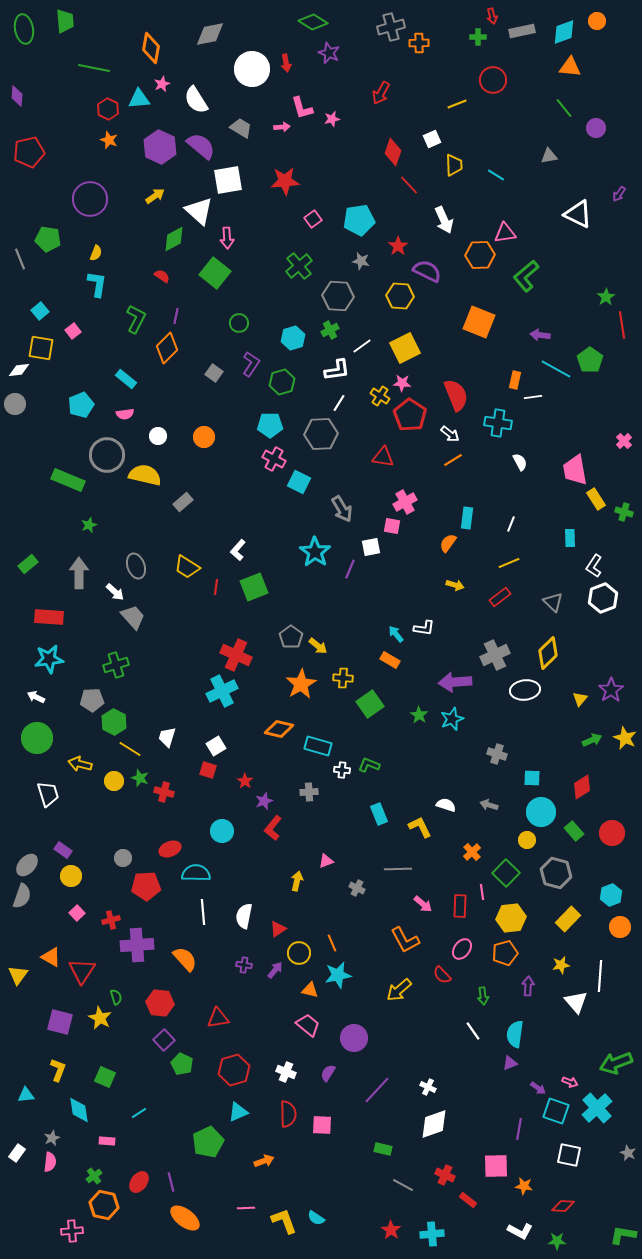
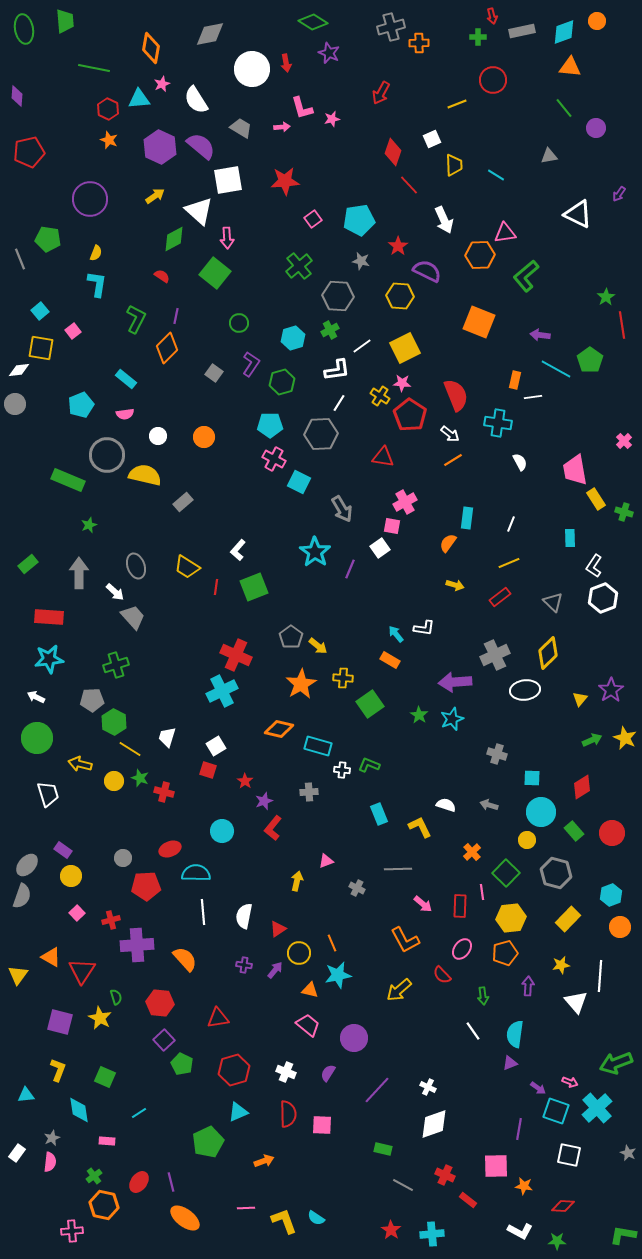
white square at (371, 547): moved 9 px right, 1 px down; rotated 24 degrees counterclockwise
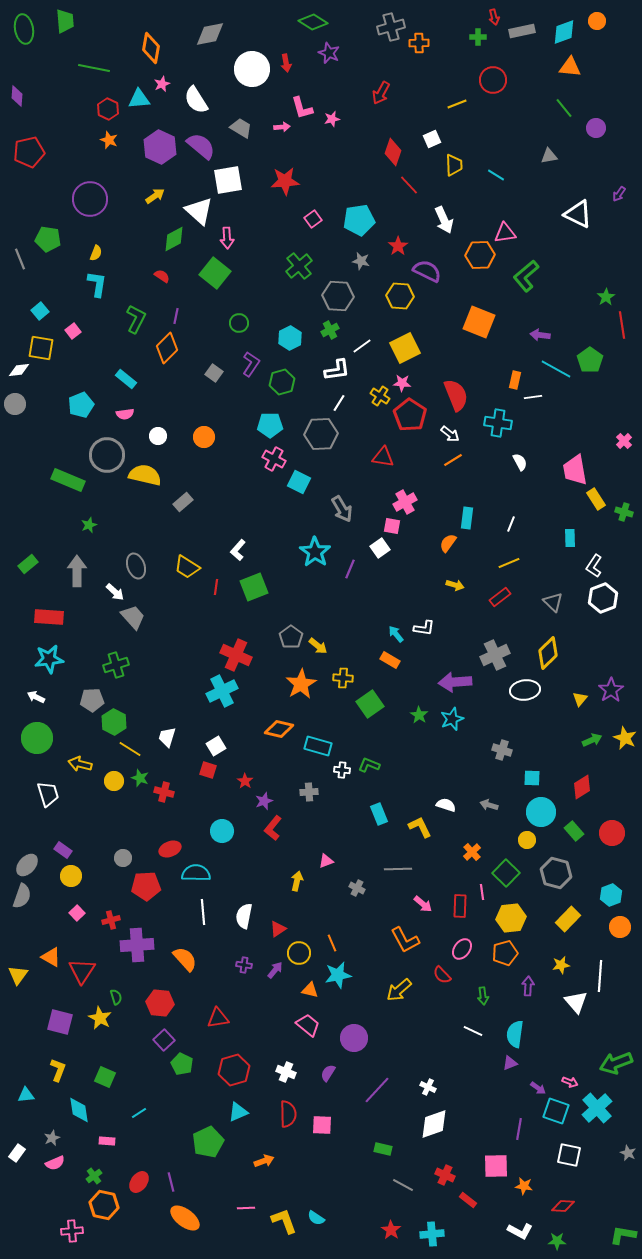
red arrow at (492, 16): moved 2 px right, 1 px down
cyan hexagon at (293, 338): moved 3 px left; rotated 10 degrees counterclockwise
gray arrow at (79, 573): moved 2 px left, 2 px up
gray cross at (497, 754): moved 5 px right, 4 px up
white line at (473, 1031): rotated 30 degrees counterclockwise
pink semicircle at (50, 1162): moved 5 px right, 1 px down; rotated 60 degrees clockwise
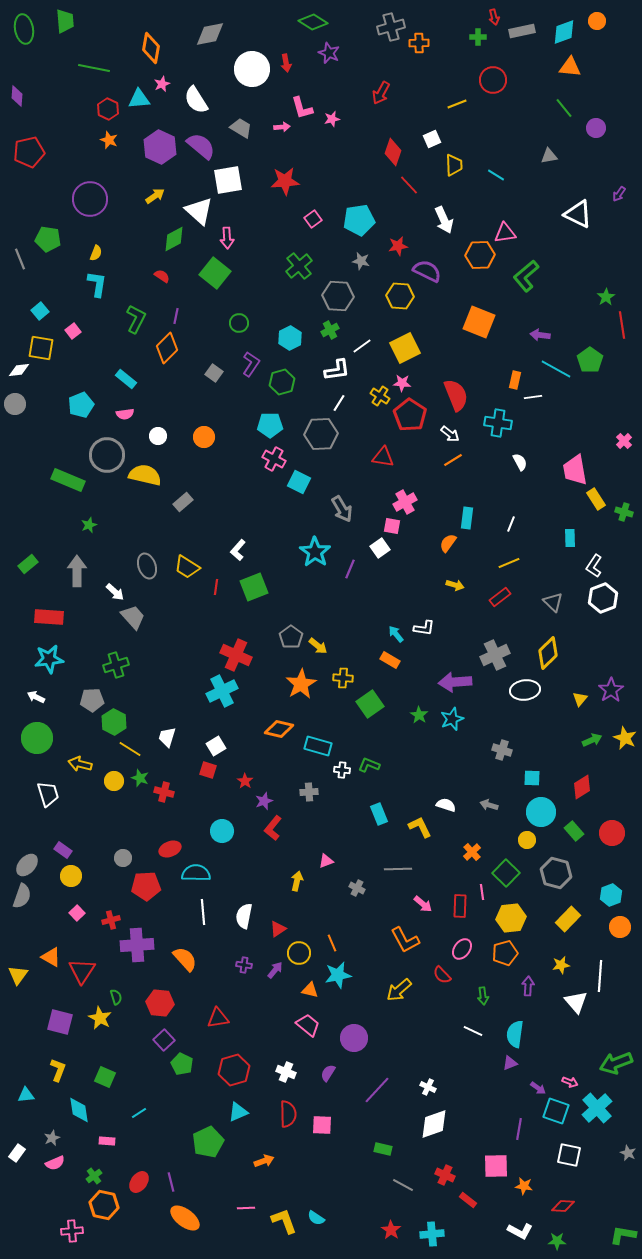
red star at (398, 246): rotated 24 degrees clockwise
gray ellipse at (136, 566): moved 11 px right
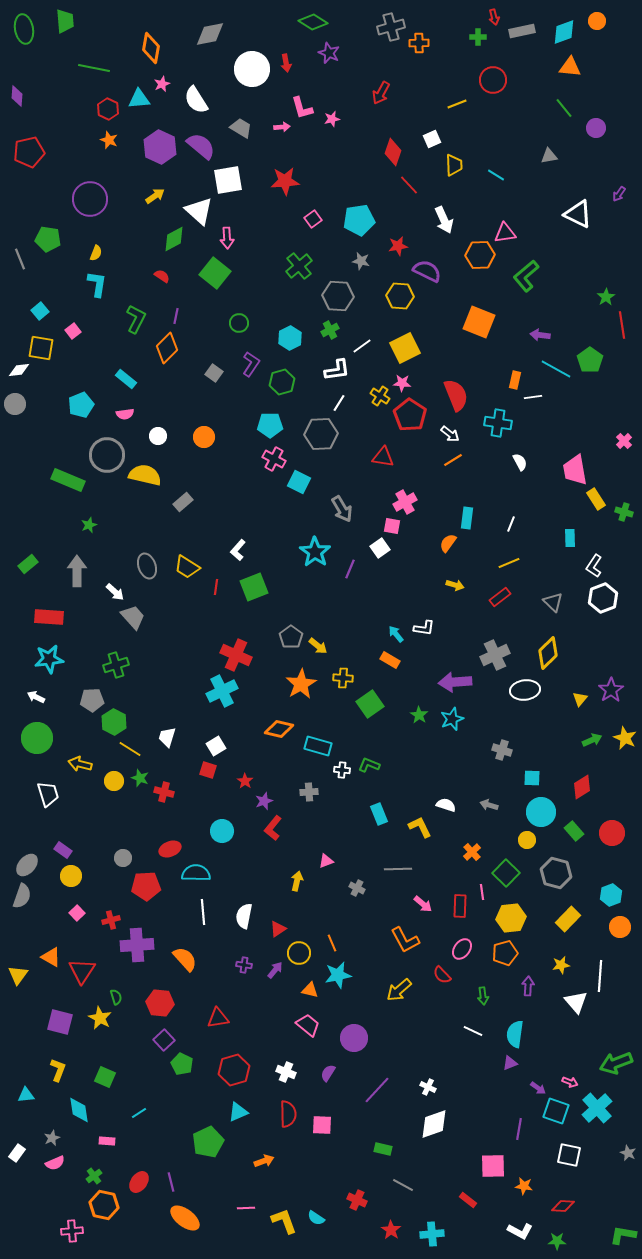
pink square at (496, 1166): moved 3 px left
red cross at (445, 1175): moved 88 px left, 25 px down
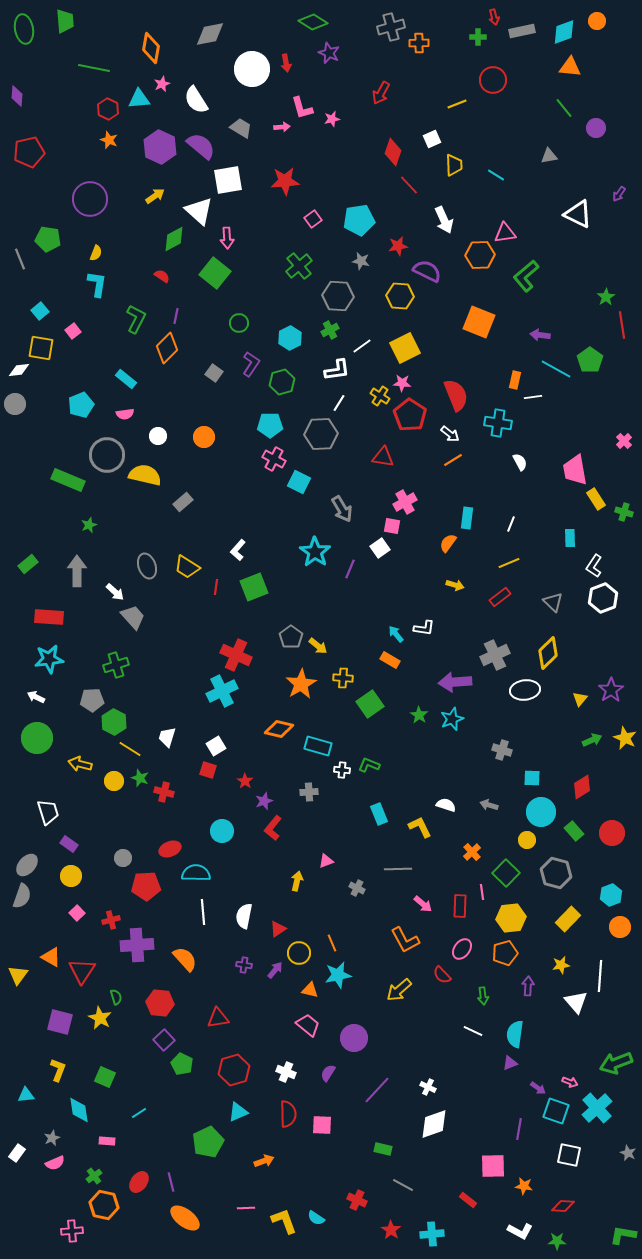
white trapezoid at (48, 794): moved 18 px down
purple rectangle at (63, 850): moved 6 px right, 6 px up
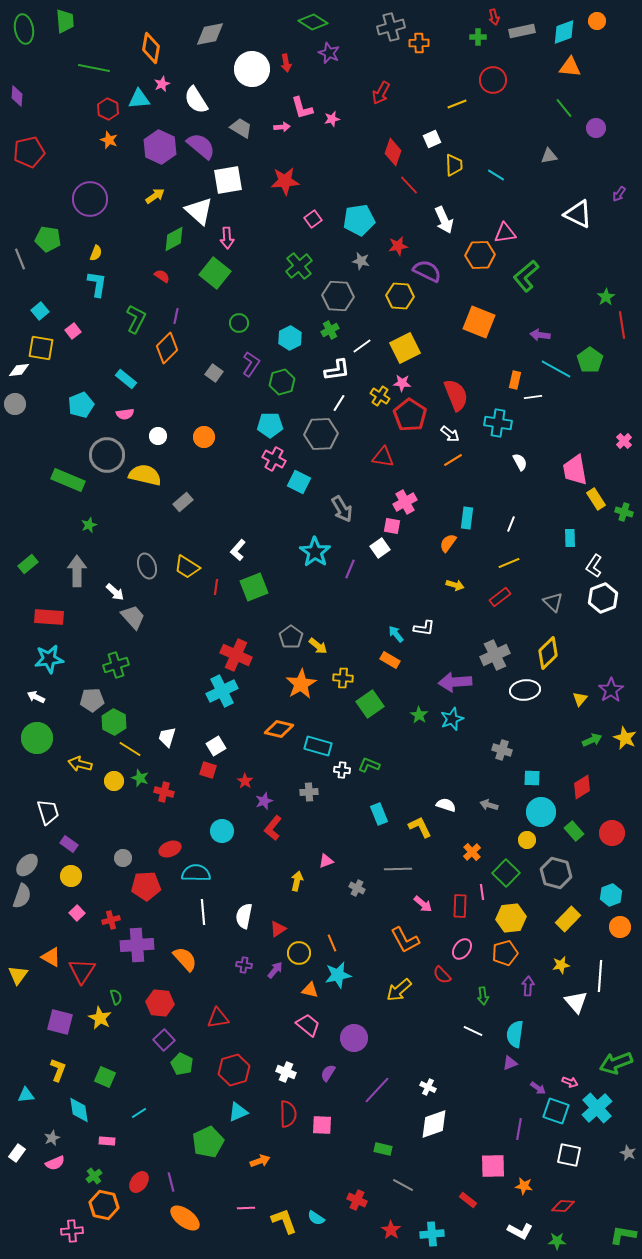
orange arrow at (264, 1161): moved 4 px left
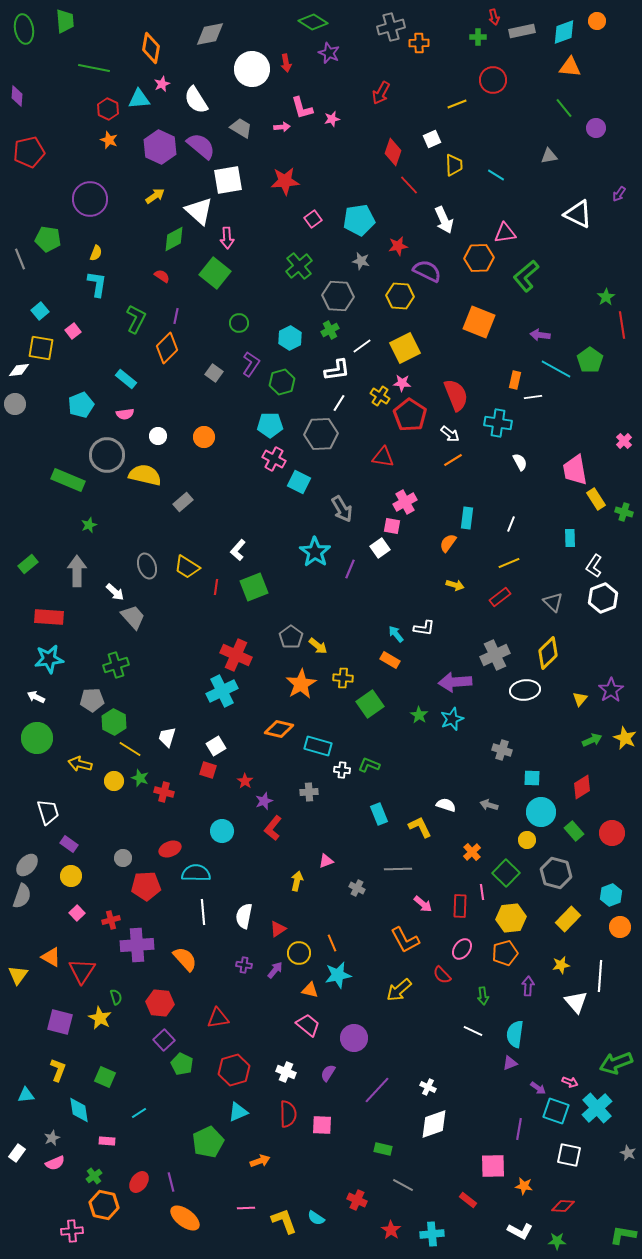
orange hexagon at (480, 255): moved 1 px left, 3 px down
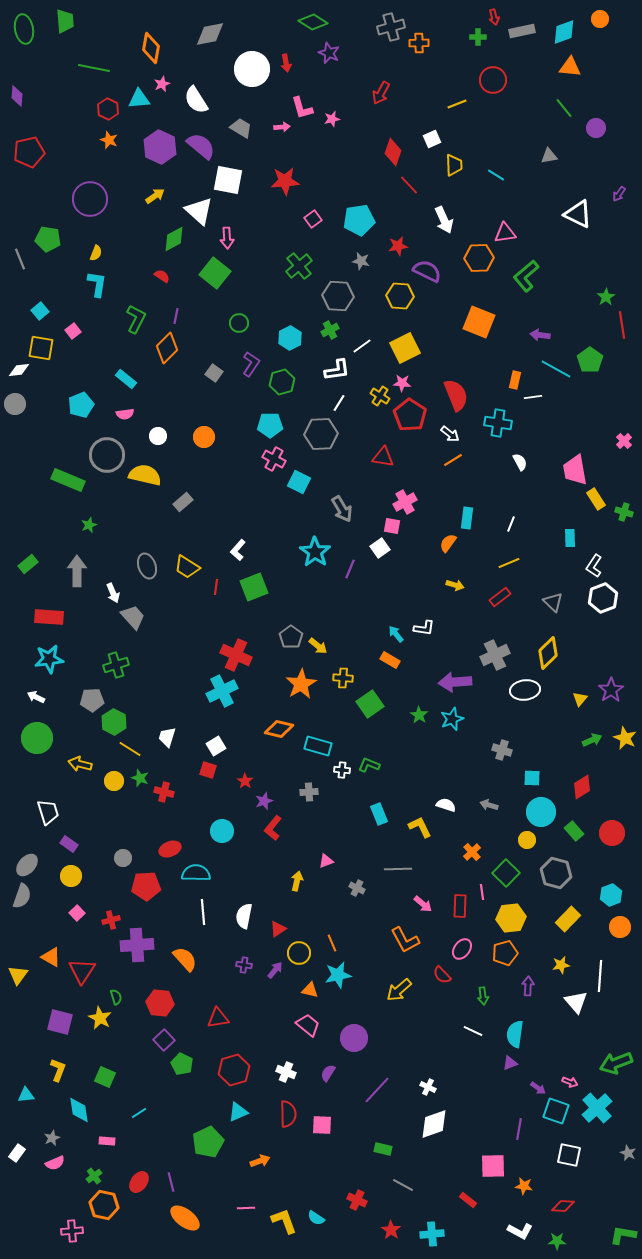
orange circle at (597, 21): moved 3 px right, 2 px up
white square at (228, 180): rotated 20 degrees clockwise
white arrow at (115, 592): moved 2 px left, 1 px down; rotated 24 degrees clockwise
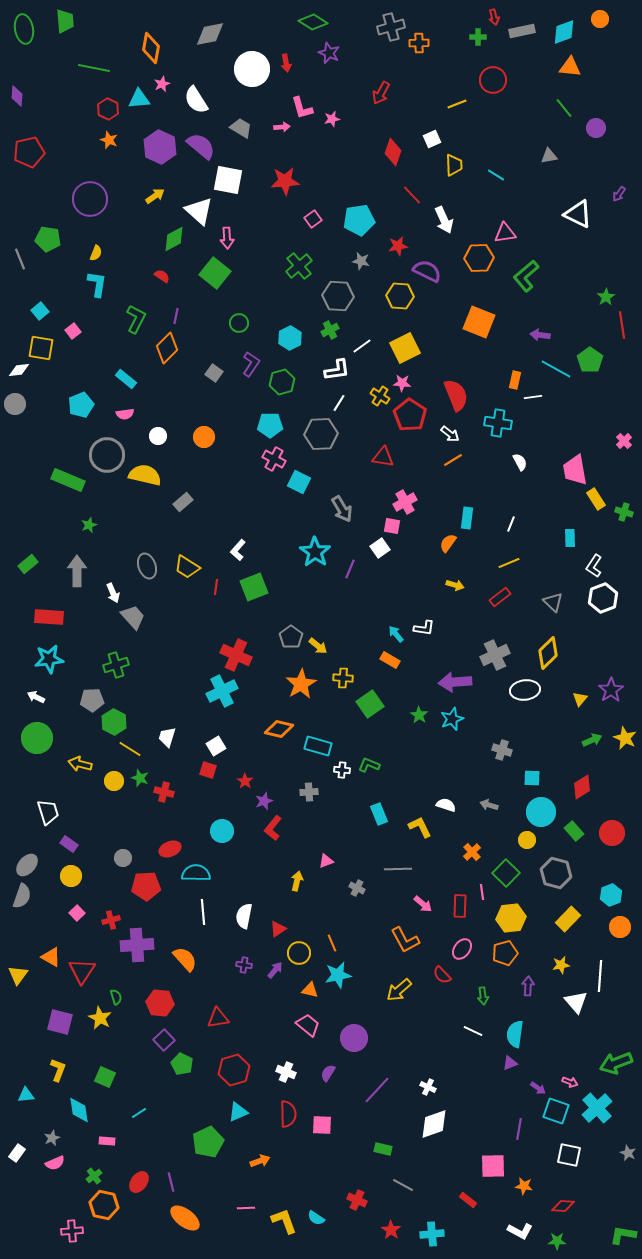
red line at (409, 185): moved 3 px right, 10 px down
